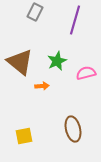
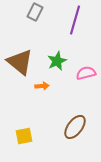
brown ellipse: moved 2 px right, 2 px up; rotated 50 degrees clockwise
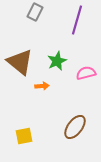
purple line: moved 2 px right
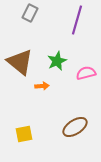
gray rectangle: moved 5 px left, 1 px down
brown ellipse: rotated 20 degrees clockwise
yellow square: moved 2 px up
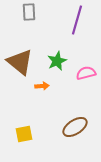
gray rectangle: moved 1 px left, 1 px up; rotated 30 degrees counterclockwise
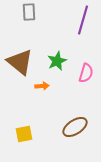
purple line: moved 6 px right
pink semicircle: rotated 120 degrees clockwise
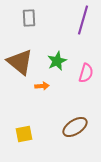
gray rectangle: moved 6 px down
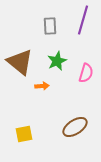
gray rectangle: moved 21 px right, 8 px down
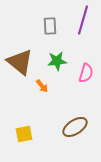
green star: rotated 18 degrees clockwise
orange arrow: rotated 56 degrees clockwise
